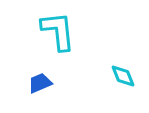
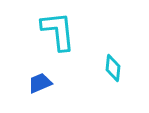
cyan diamond: moved 10 px left, 8 px up; rotated 28 degrees clockwise
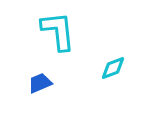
cyan diamond: rotated 64 degrees clockwise
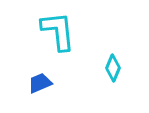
cyan diamond: rotated 48 degrees counterclockwise
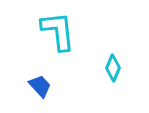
blue trapezoid: moved 3 px down; rotated 70 degrees clockwise
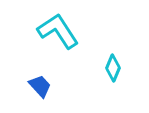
cyan L-shape: rotated 27 degrees counterclockwise
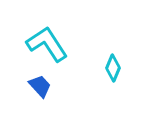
cyan L-shape: moved 11 px left, 13 px down
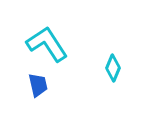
blue trapezoid: moved 2 px left, 1 px up; rotated 30 degrees clockwise
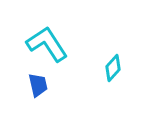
cyan diamond: rotated 20 degrees clockwise
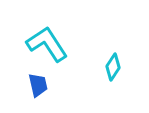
cyan diamond: moved 1 px up; rotated 8 degrees counterclockwise
